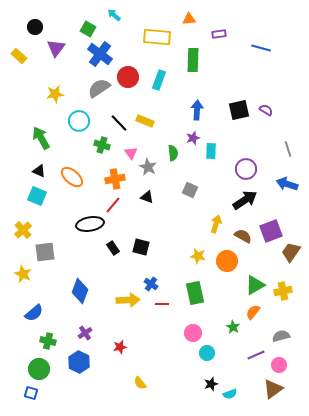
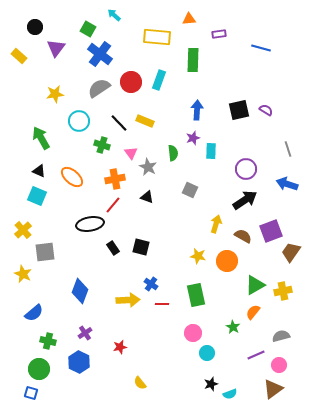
red circle at (128, 77): moved 3 px right, 5 px down
green rectangle at (195, 293): moved 1 px right, 2 px down
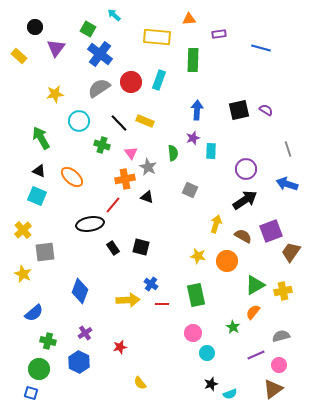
orange cross at (115, 179): moved 10 px right
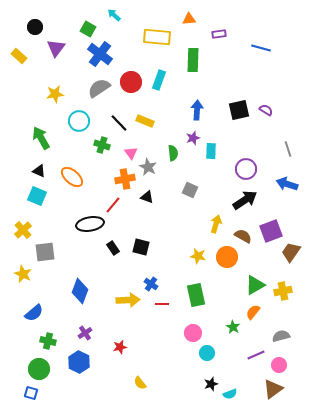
orange circle at (227, 261): moved 4 px up
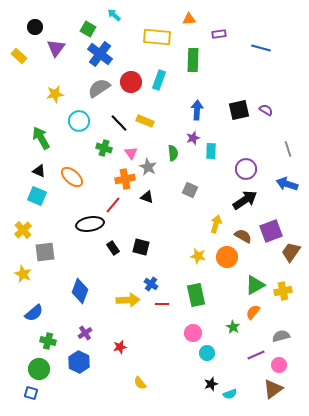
green cross at (102, 145): moved 2 px right, 3 px down
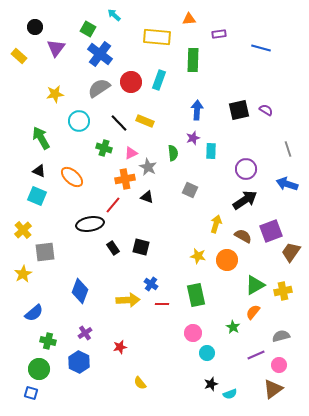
pink triangle at (131, 153): rotated 40 degrees clockwise
orange circle at (227, 257): moved 3 px down
yellow star at (23, 274): rotated 18 degrees clockwise
